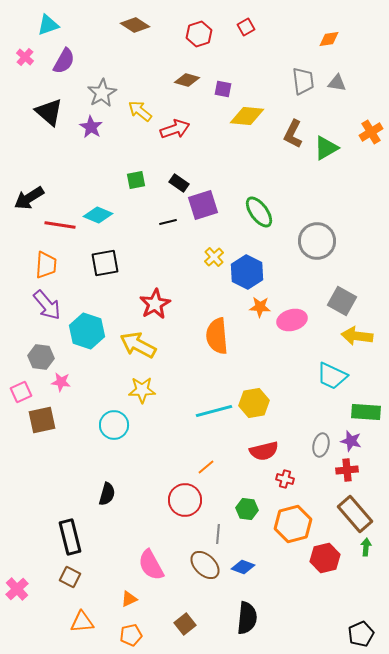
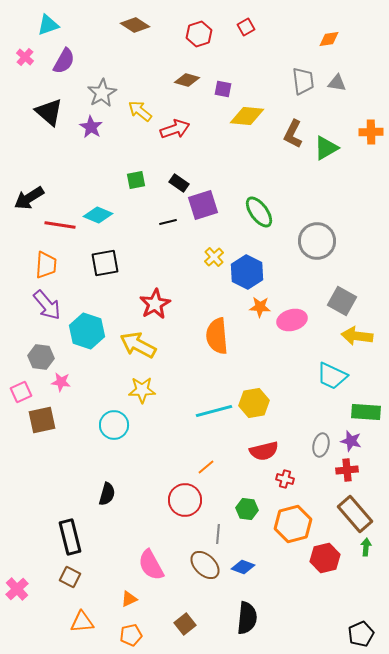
orange cross at (371, 132): rotated 30 degrees clockwise
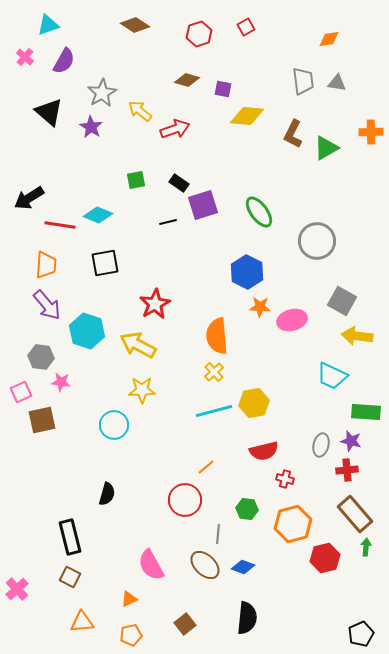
yellow cross at (214, 257): moved 115 px down
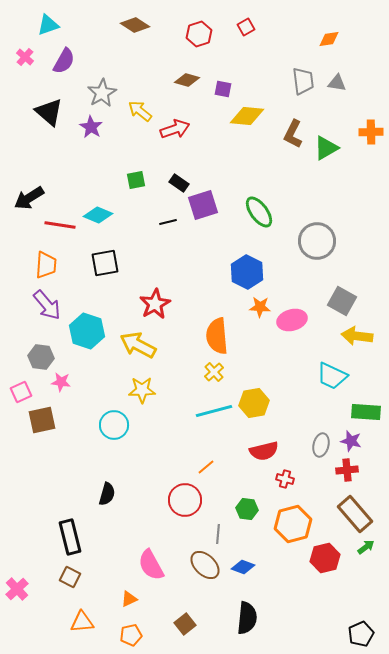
green arrow at (366, 547): rotated 48 degrees clockwise
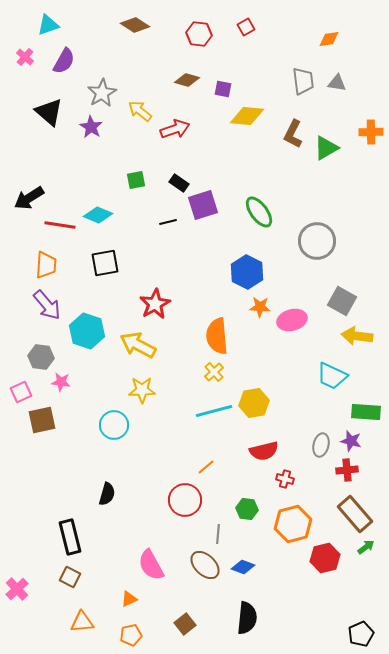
red hexagon at (199, 34): rotated 25 degrees clockwise
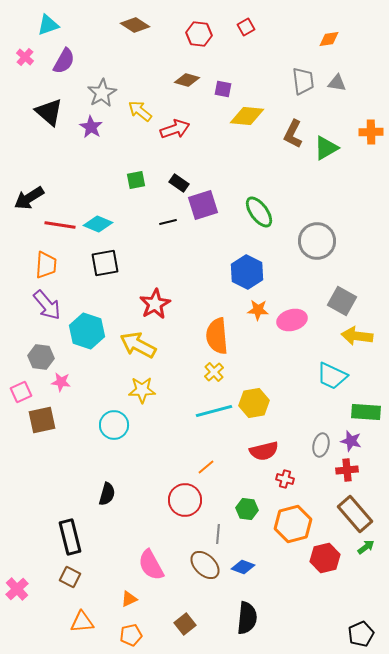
cyan diamond at (98, 215): moved 9 px down
orange star at (260, 307): moved 2 px left, 3 px down
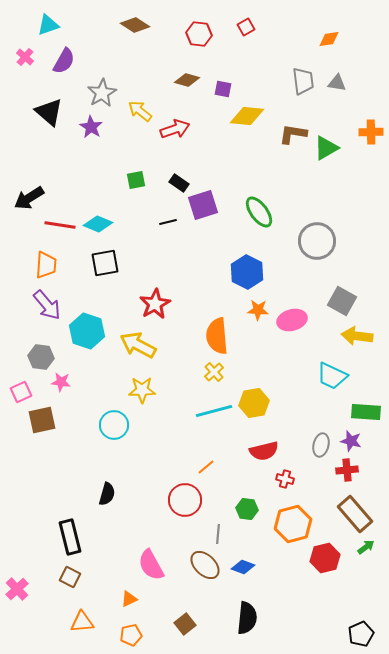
brown L-shape at (293, 134): rotated 72 degrees clockwise
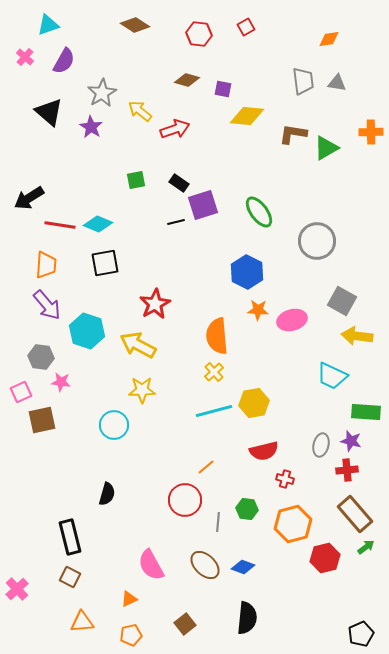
black line at (168, 222): moved 8 px right
gray line at (218, 534): moved 12 px up
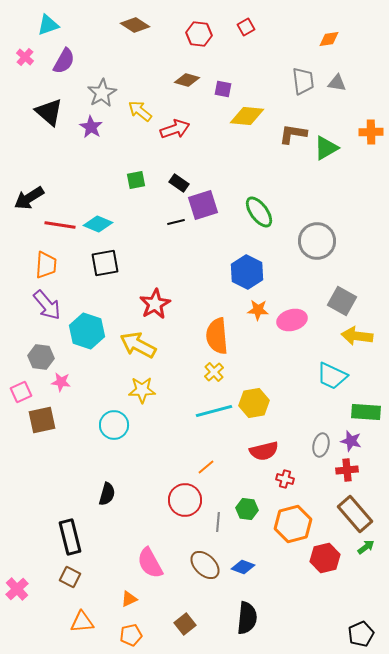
pink semicircle at (151, 565): moved 1 px left, 2 px up
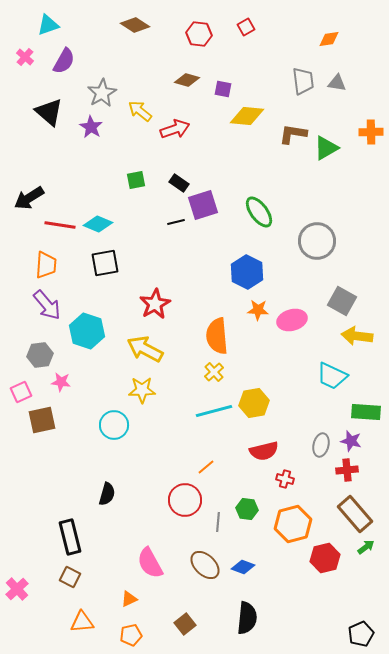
yellow arrow at (138, 345): moved 7 px right, 4 px down
gray hexagon at (41, 357): moved 1 px left, 2 px up; rotated 15 degrees counterclockwise
